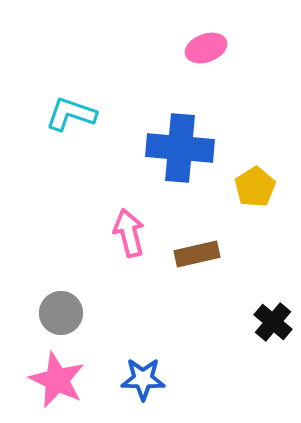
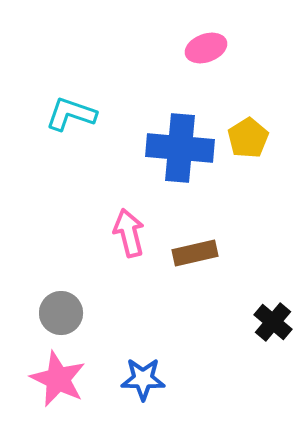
yellow pentagon: moved 7 px left, 49 px up
brown rectangle: moved 2 px left, 1 px up
pink star: moved 1 px right, 1 px up
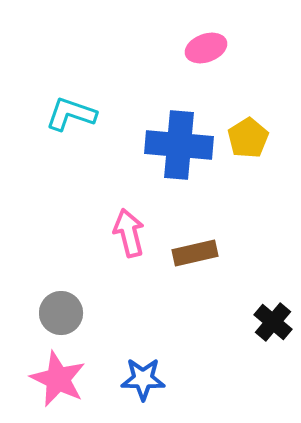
blue cross: moved 1 px left, 3 px up
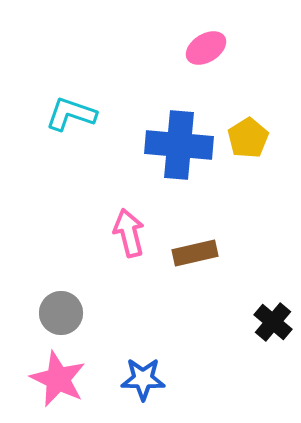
pink ellipse: rotated 12 degrees counterclockwise
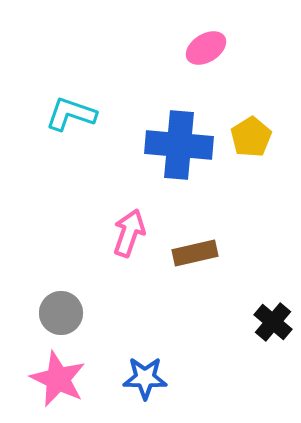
yellow pentagon: moved 3 px right, 1 px up
pink arrow: rotated 33 degrees clockwise
blue star: moved 2 px right, 1 px up
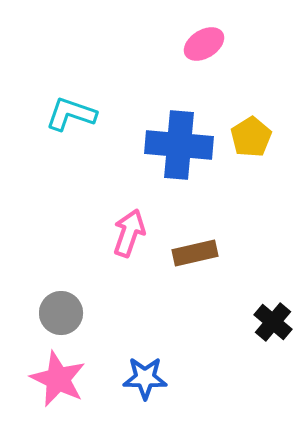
pink ellipse: moved 2 px left, 4 px up
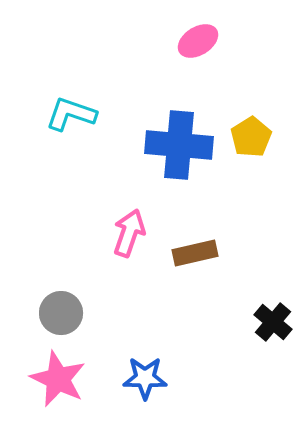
pink ellipse: moved 6 px left, 3 px up
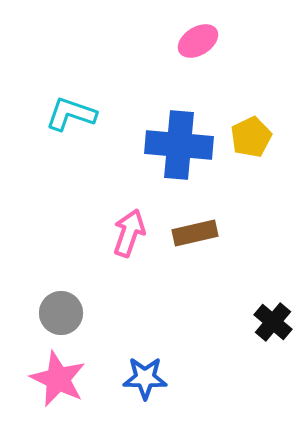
yellow pentagon: rotated 6 degrees clockwise
brown rectangle: moved 20 px up
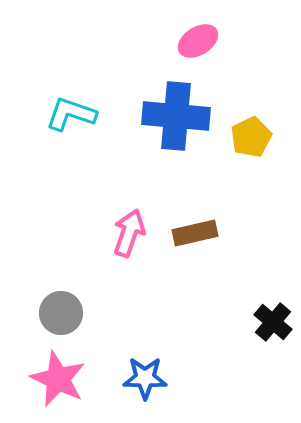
blue cross: moved 3 px left, 29 px up
